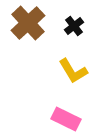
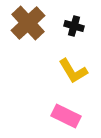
black cross: rotated 36 degrees counterclockwise
pink rectangle: moved 3 px up
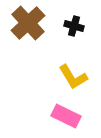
yellow L-shape: moved 6 px down
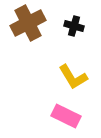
brown cross: rotated 16 degrees clockwise
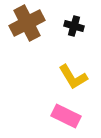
brown cross: moved 1 px left
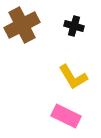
brown cross: moved 5 px left, 2 px down
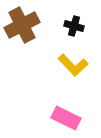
yellow L-shape: moved 12 px up; rotated 12 degrees counterclockwise
pink rectangle: moved 2 px down
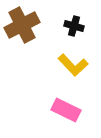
pink rectangle: moved 8 px up
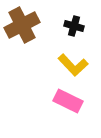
pink rectangle: moved 2 px right, 9 px up
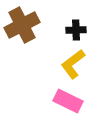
black cross: moved 2 px right, 4 px down; rotated 18 degrees counterclockwise
yellow L-shape: moved 1 px up; rotated 96 degrees clockwise
